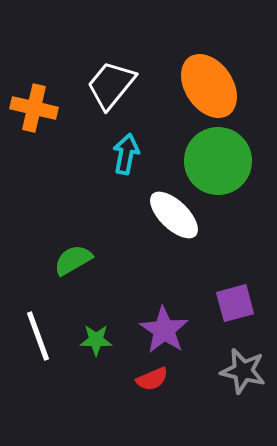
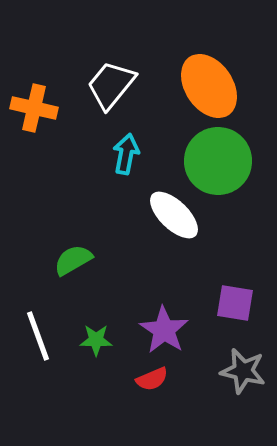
purple square: rotated 24 degrees clockwise
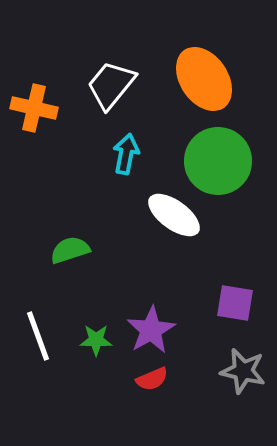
orange ellipse: moved 5 px left, 7 px up
white ellipse: rotated 8 degrees counterclockwise
green semicircle: moved 3 px left, 10 px up; rotated 12 degrees clockwise
purple star: moved 13 px left; rotated 9 degrees clockwise
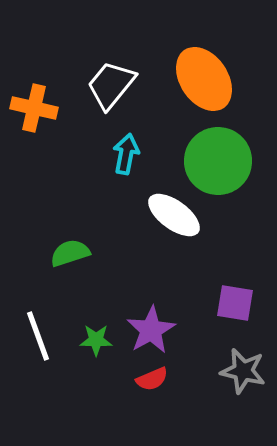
green semicircle: moved 3 px down
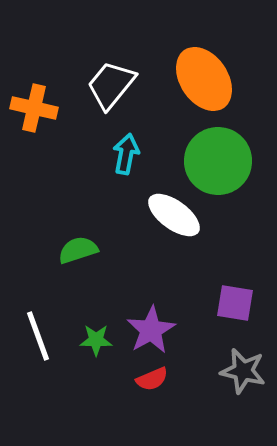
green semicircle: moved 8 px right, 3 px up
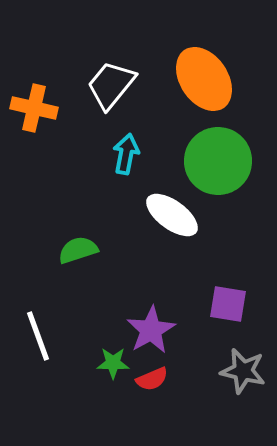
white ellipse: moved 2 px left
purple square: moved 7 px left, 1 px down
green star: moved 17 px right, 23 px down
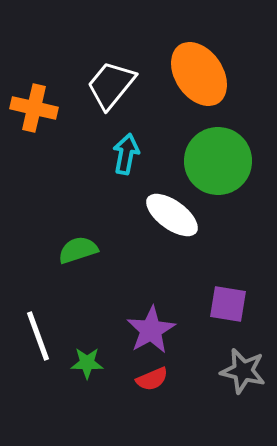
orange ellipse: moved 5 px left, 5 px up
green star: moved 26 px left
